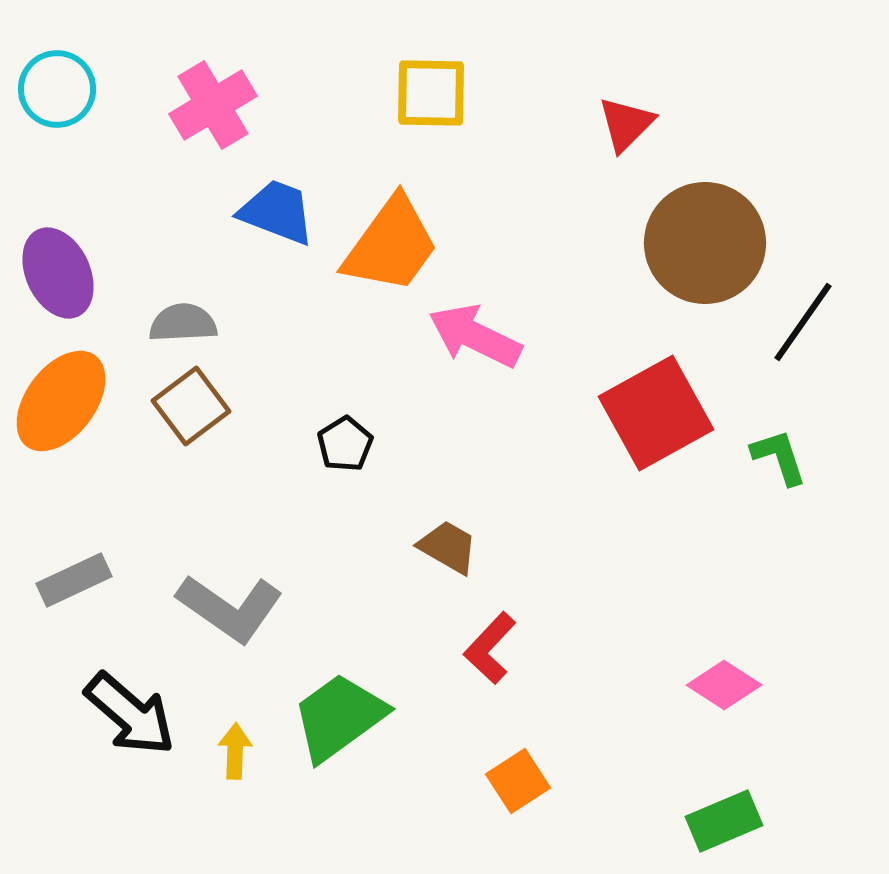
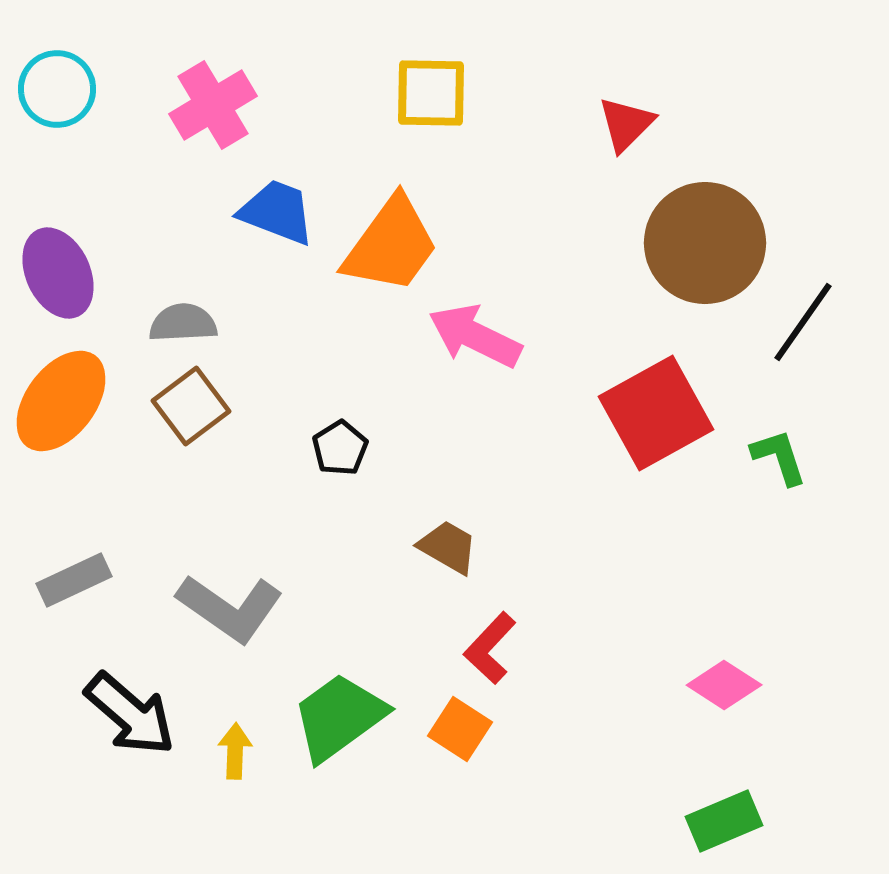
black pentagon: moved 5 px left, 4 px down
orange square: moved 58 px left, 52 px up; rotated 24 degrees counterclockwise
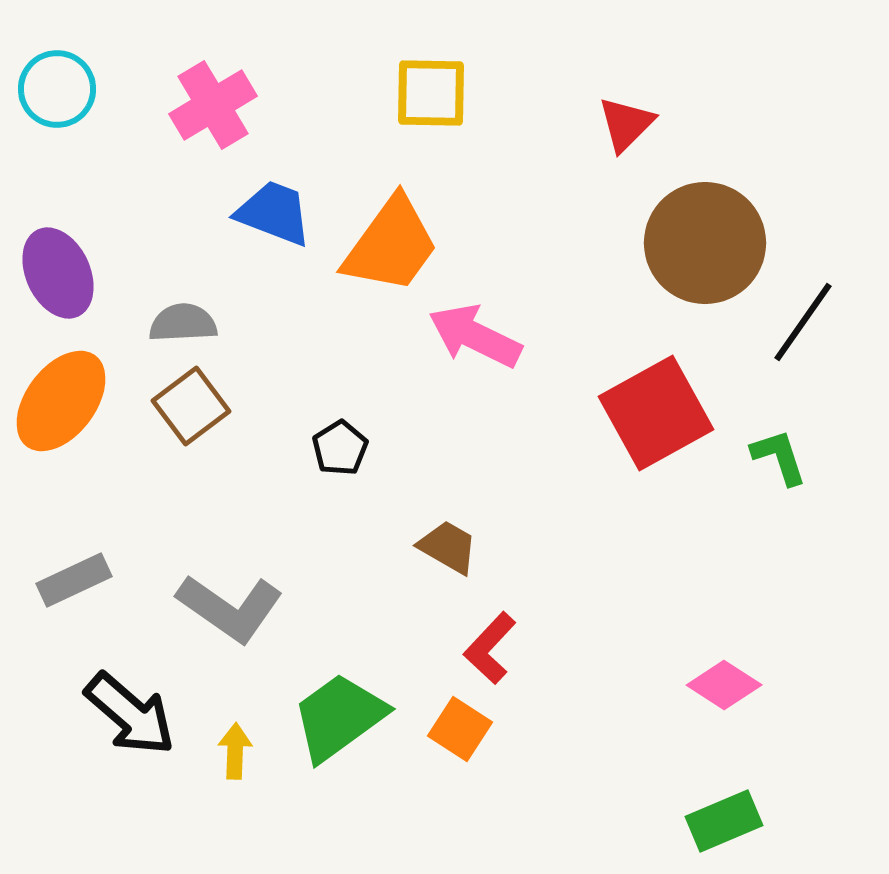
blue trapezoid: moved 3 px left, 1 px down
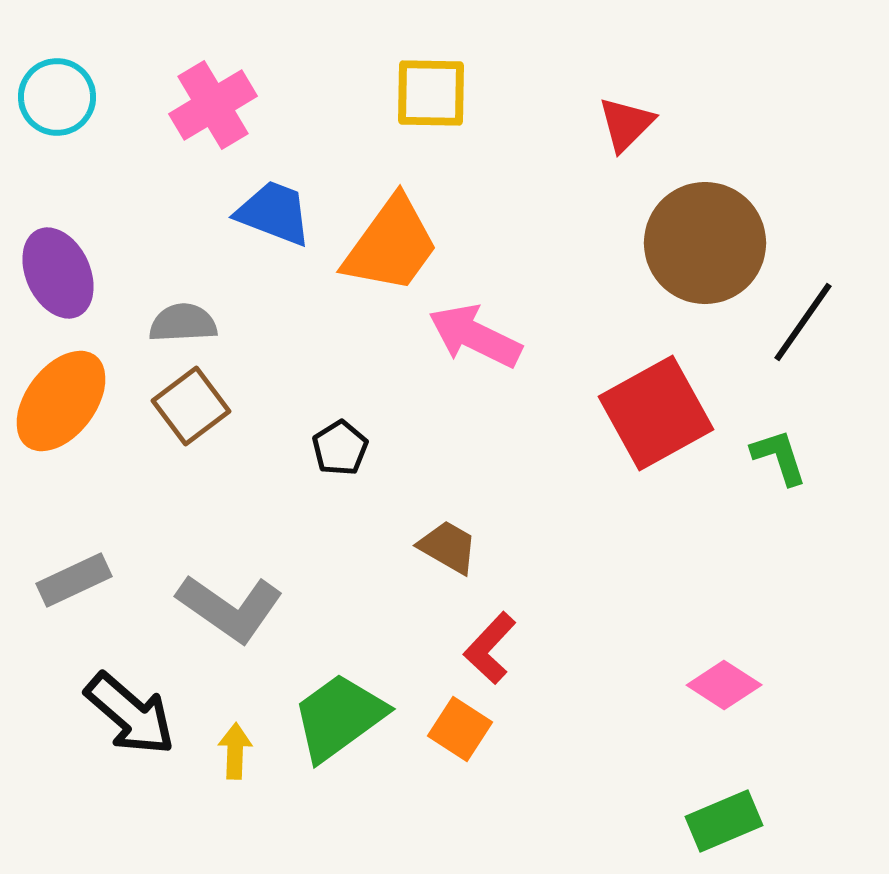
cyan circle: moved 8 px down
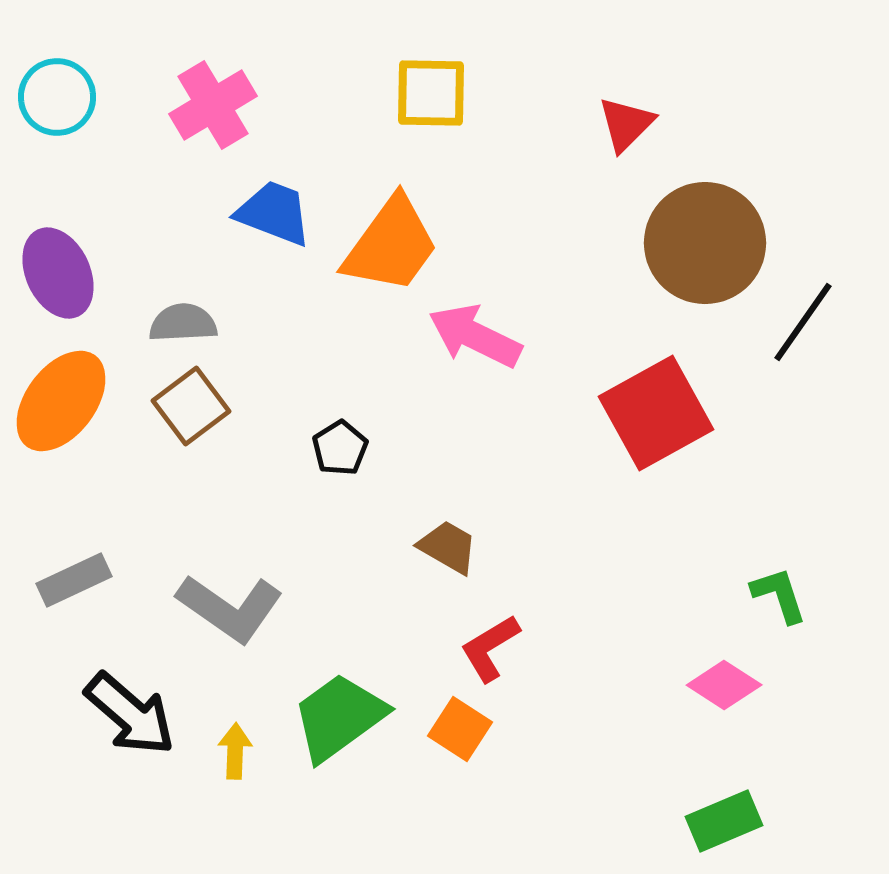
green L-shape: moved 138 px down
red L-shape: rotated 16 degrees clockwise
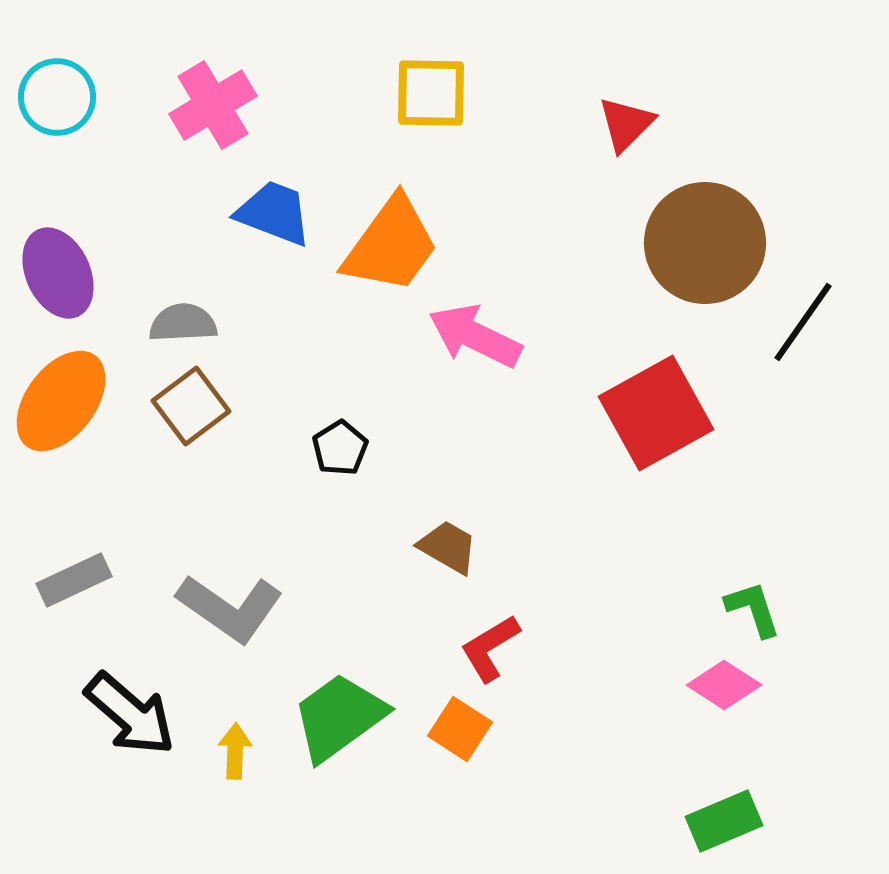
green L-shape: moved 26 px left, 14 px down
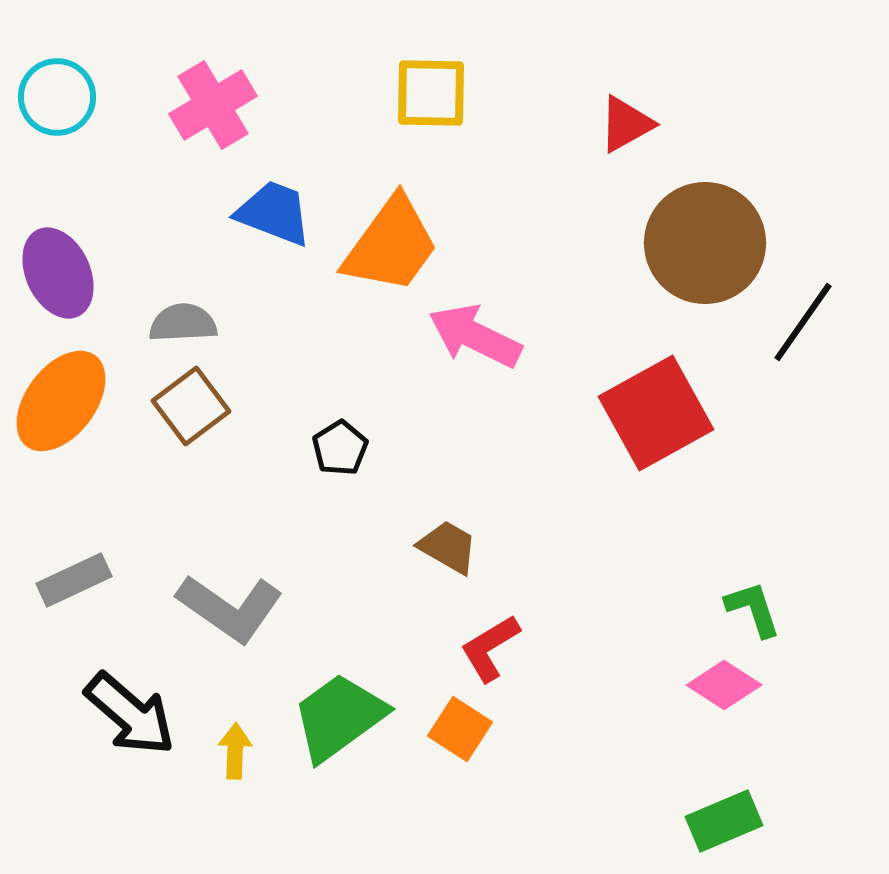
red triangle: rotated 16 degrees clockwise
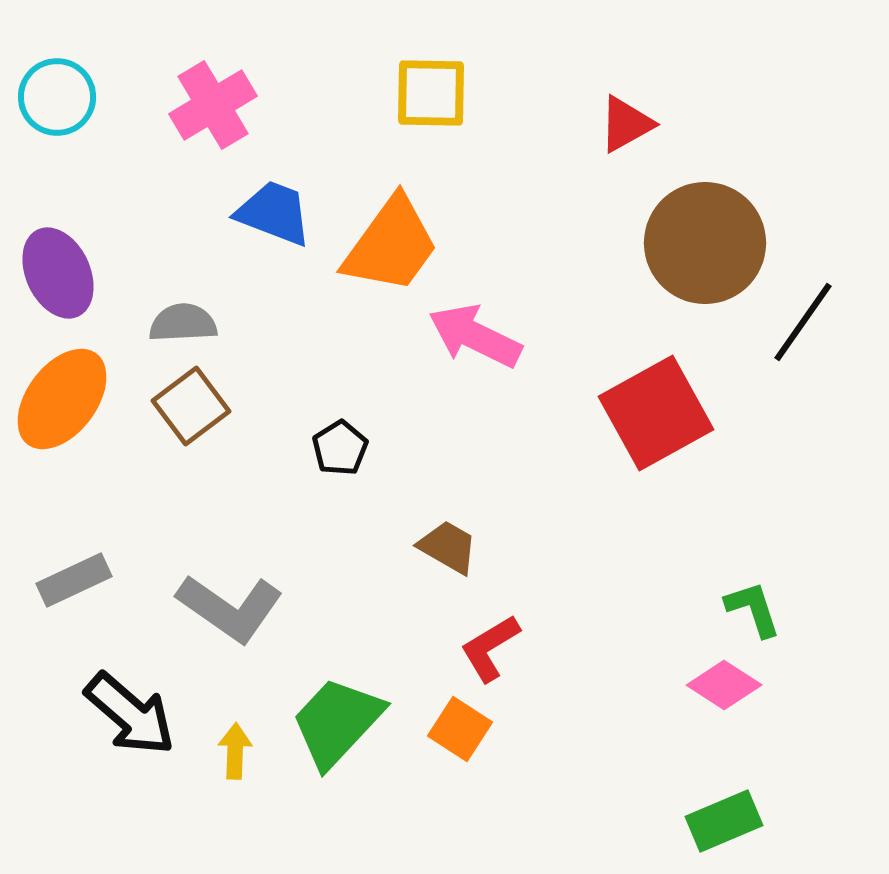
orange ellipse: moved 1 px right, 2 px up
green trapezoid: moved 2 px left, 5 px down; rotated 11 degrees counterclockwise
